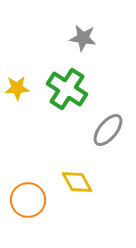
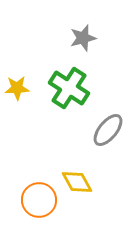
gray star: rotated 24 degrees counterclockwise
green cross: moved 2 px right, 1 px up
orange circle: moved 11 px right
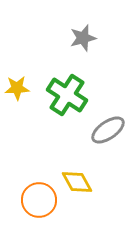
green cross: moved 2 px left, 7 px down
gray ellipse: rotated 16 degrees clockwise
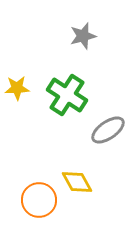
gray star: moved 2 px up
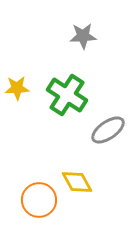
gray star: rotated 12 degrees clockwise
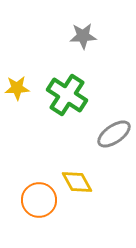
gray ellipse: moved 6 px right, 4 px down
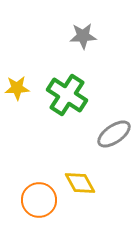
yellow diamond: moved 3 px right, 1 px down
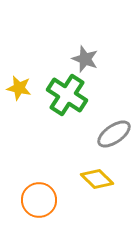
gray star: moved 2 px right, 23 px down; rotated 24 degrees clockwise
yellow star: moved 2 px right; rotated 15 degrees clockwise
yellow diamond: moved 17 px right, 4 px up; rotated 16 degrees counterclockwise
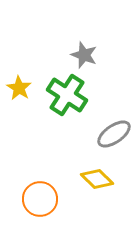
gray star: moved 1 px left, 4 px up
yellow star: rotated 20 degrees clockwise
orange circle: moved 1 px right, 1 px up
